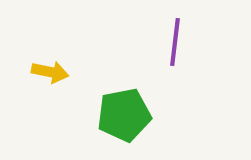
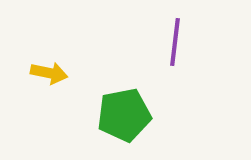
yellow arrow: moved 1 px left, 1 px down
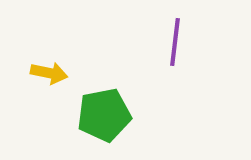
green pentagon: moved 20 px left
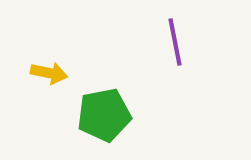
purple line: rotated 18 degrees counterclockwise
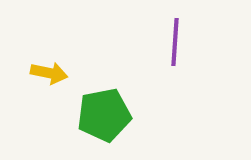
purple line: rotated 15 degrees clockwise
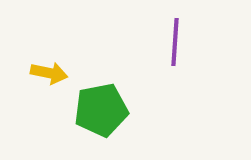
green pentagon: moved 3 px left, 5 px up
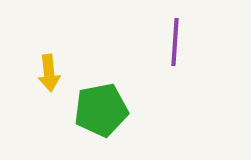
yellow arrow: rotated 72 degrees clockwise
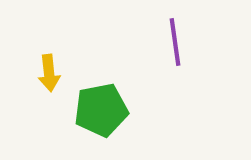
purple line: rotated 12 degrees counterclockwise
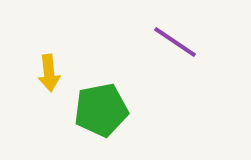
purple line: rotated 48 degrees counterclockwise
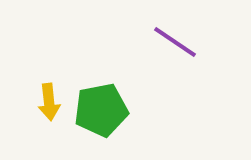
yellow arrow: moved 29 px down
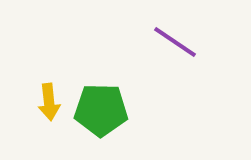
green pentagon: rotated 12 degrees clockwise
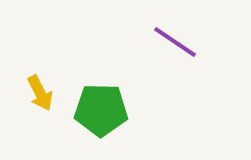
yellow arrow: moved 9 px left, 9 px up; rotated 21 degrees counterclockwise
